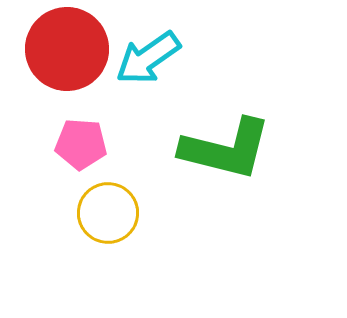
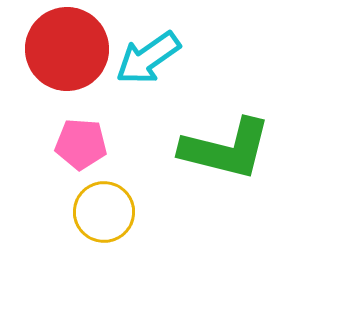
yellow circle: moved 4 px left, 1 px up
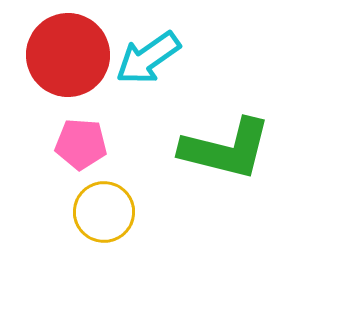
red circle: moved 1 px right, 6 px down
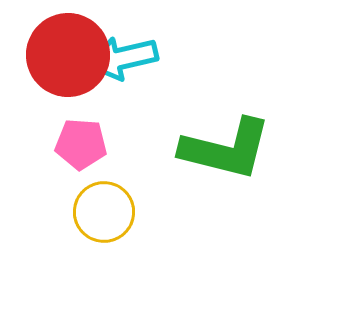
cyan arrow: moved 25 px left; rotated 22 degrees clockwise
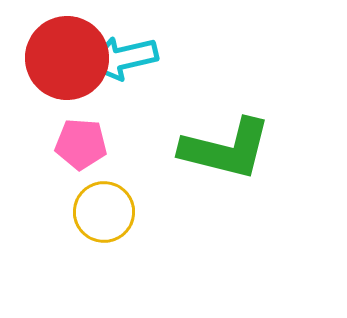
red circle: moved 1 px left, 3 px down
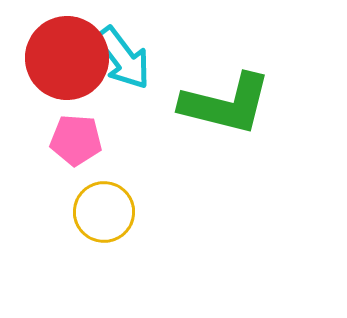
cyan arrow: rotated 114 degrees counterclockwise
pink pentagon: moved 5 px left, 4 px up
green L-shape: moved 45 px up
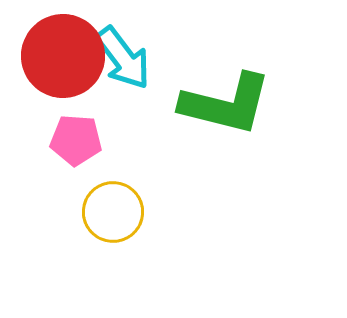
red circle: moved 4 px left, 2 px up
yellow circle: moved 9 px right
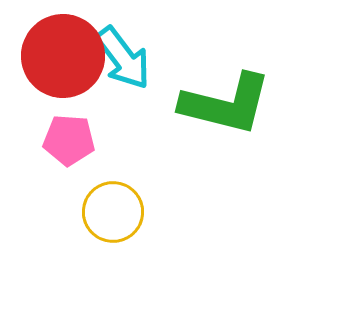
pink pentagon: moved 7 px left
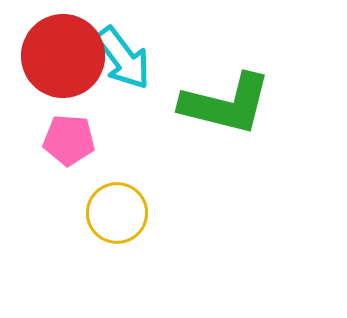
yellow circle: moved 4 px right, 1 px down
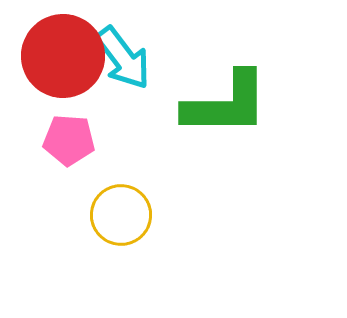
green L-shape: rotated 14 degrees counterclockwise
yellow circle: moved 4 px right, 2 px down
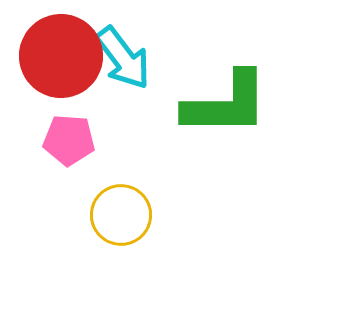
red circle: moved 2 px left
